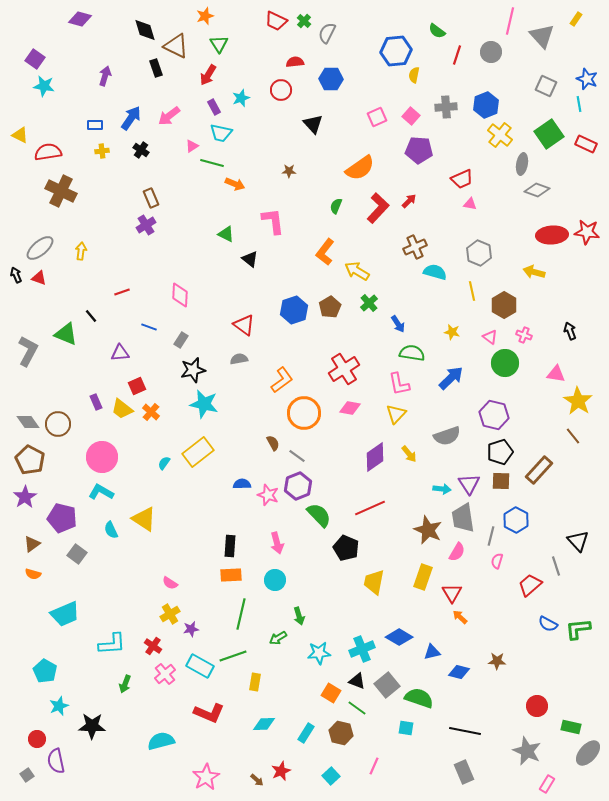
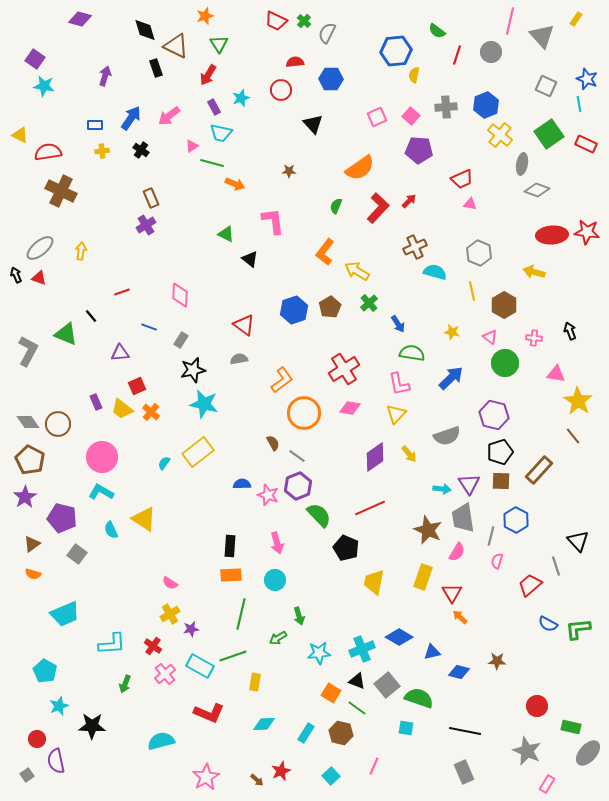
pink cross at (524, 335): moved 10 px right, 3 px down; rotated 14 degrees counterclockwise
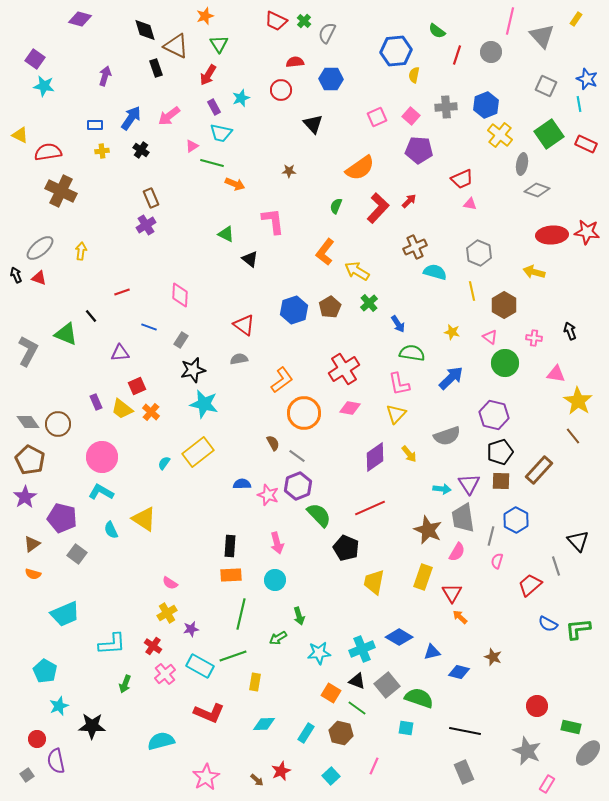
yellow cross at (170, 614): moved 3 px left, 1 px up
brown star at (497, 661): moved 4 px left, 4 px up; rotated 18 degrees clockwise
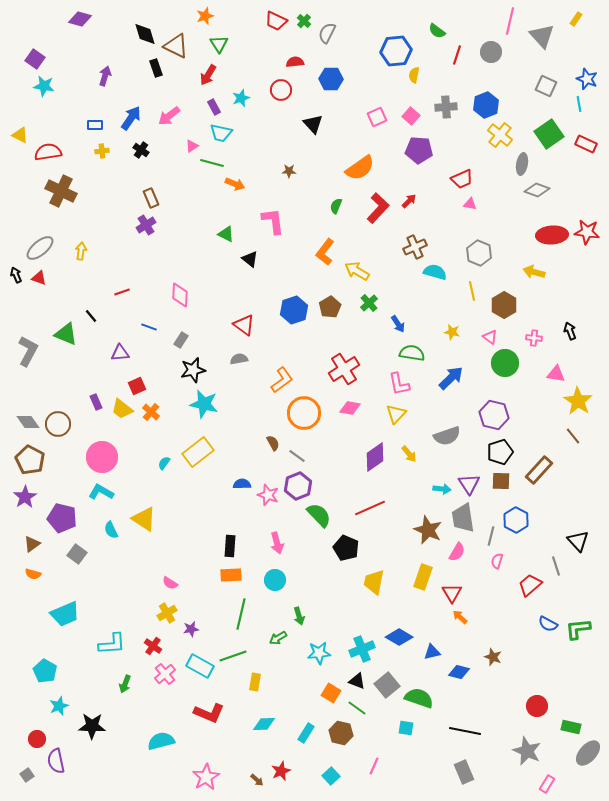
black diamond at (145, 30): moved 4 px down
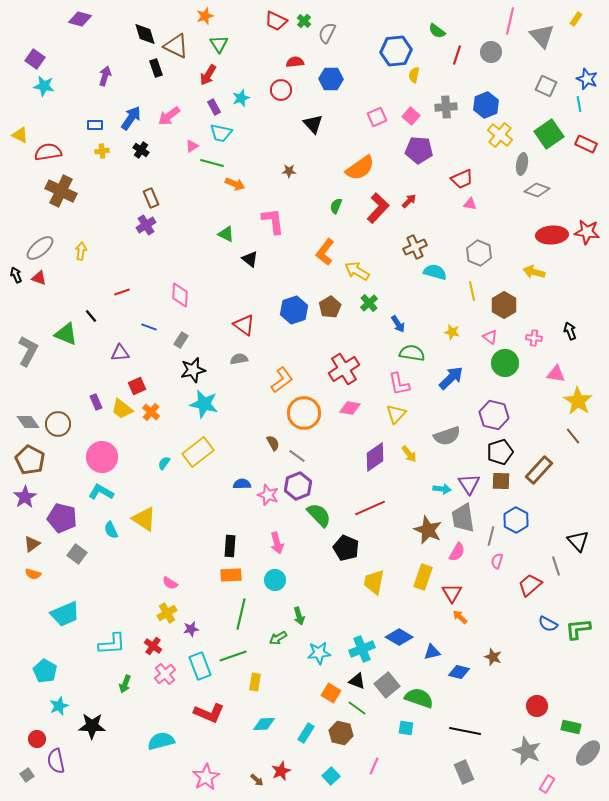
cyan rectangle at (200, 666): rotated 40 degrees clockwise
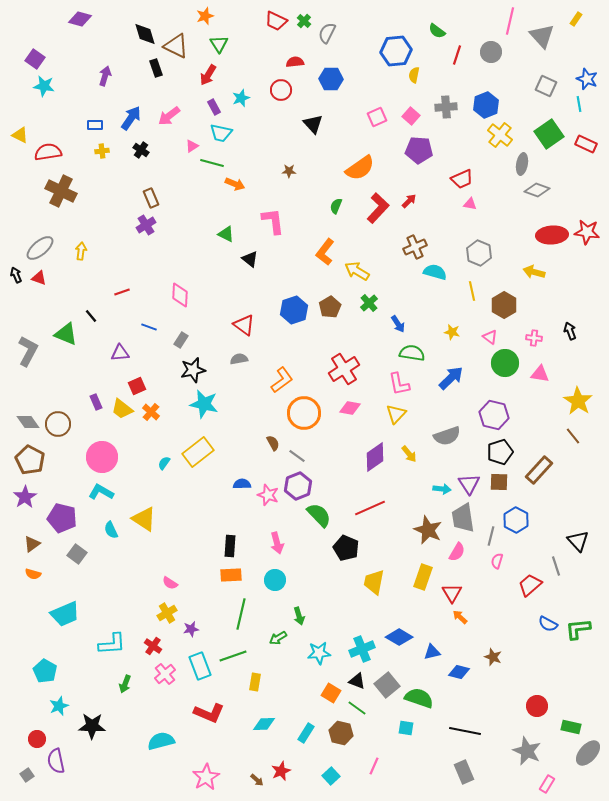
pink triangle at (556, 374): moved 16 px left
brown square at (501, 481): moved 2 px left, 1 px down
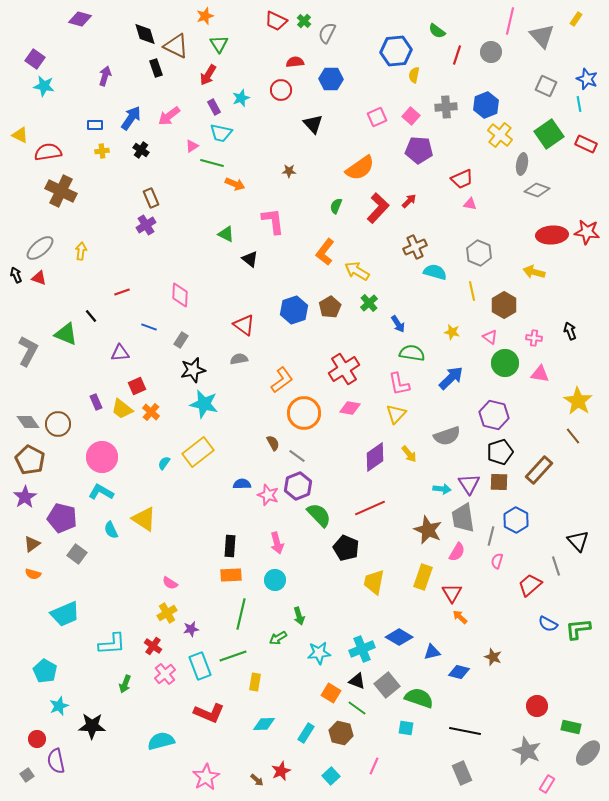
gray rectangle at (464, 772): moved 2 px left, 1 px down
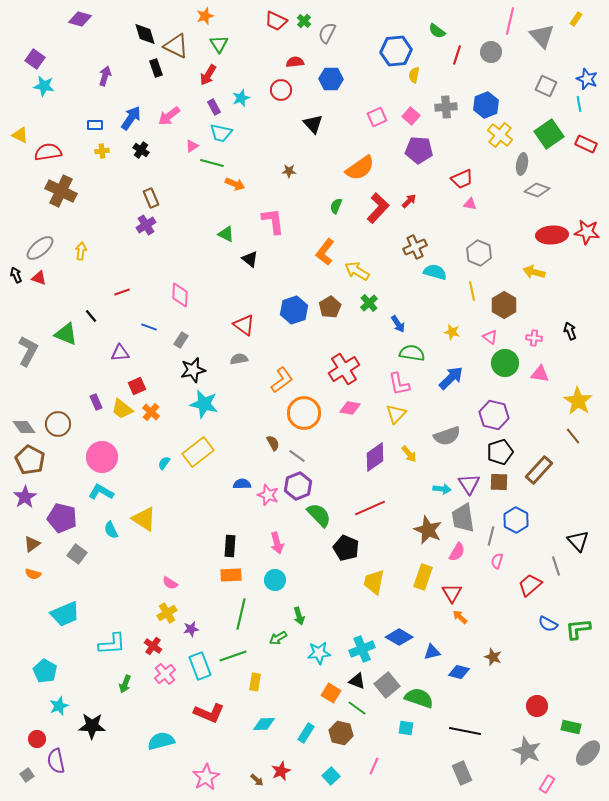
gray diamond at (28, 422): moved 4 px left, 5 px down
